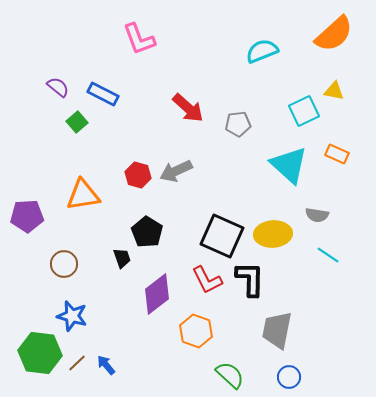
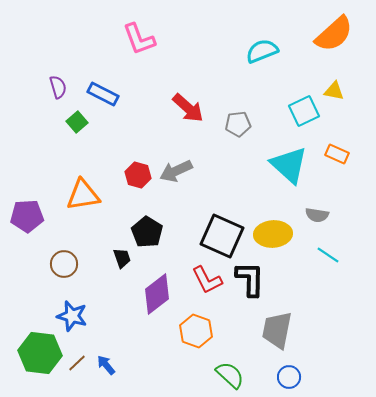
purple semicircle: rotated 35 degrees clockwise
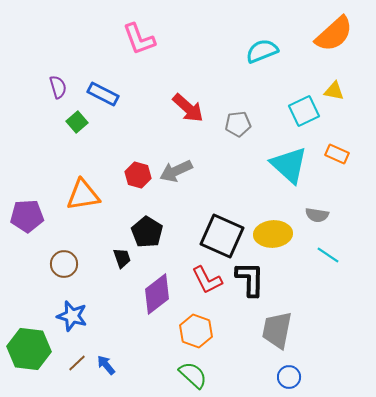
green hexagon: moved 11 px left, 4 px up
green semicircle: moved 37 px left
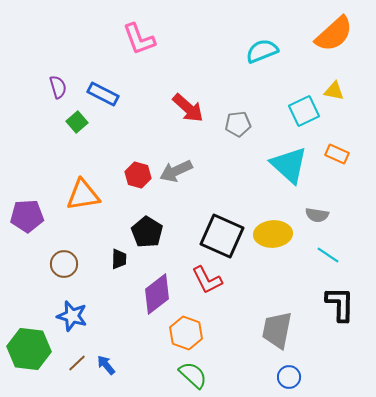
black trapezoid: moved 3 px left, 1 px down; rotated 20 degrees clockwise
black L-shape: moved 90 px right, 25 px down
orange hexagon: moved 10 px left, 2 px down
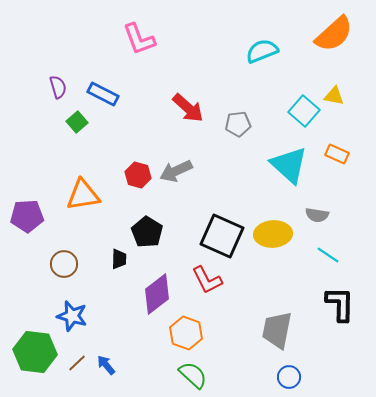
yellow triangle: moved 5 px down
cyan square: rotated 24 degrees counterclockwise
green hexagon: moved 6 px right, 3 px down
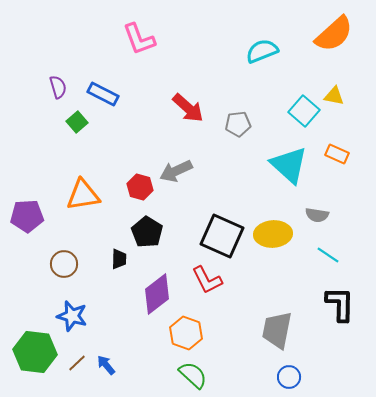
red hexagon: moved 2 px right, 12 px down
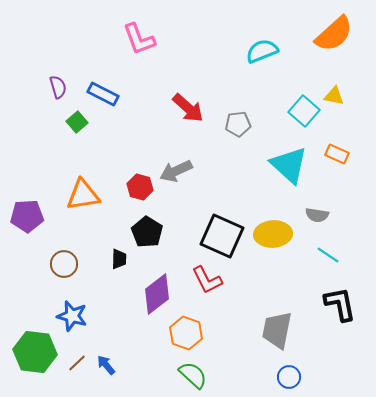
black L-shape: rotated 12 degrees counterclockwise
